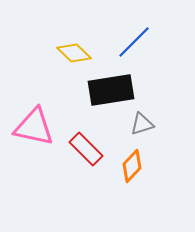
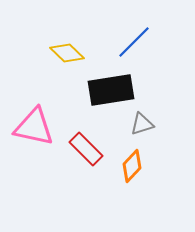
yellow diamond: moved 7 px left
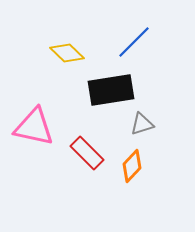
red rectangle: moved 1 px right, 4 px down
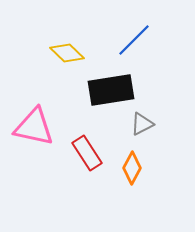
blue line: moved 2 px up
gray triangle: rotated 10 degrees counterclockwise
red rectangle: rotated 12 degrees clockwise
orange diamond: moved 2 px down; rotated 16 degrees counterclockwise
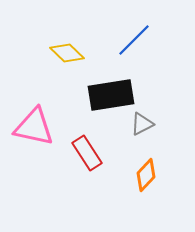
black rectangle: moved 5 px down
orange diamond: moved 14 px right, 7 px down; rotated 16 degrees clockwise
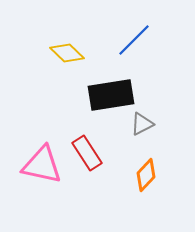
pink triangle: moved 8 px right, 38 px down
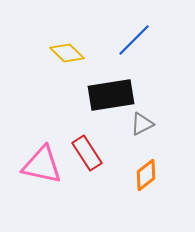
orange diamond: rotated 8 degrees clockwise
